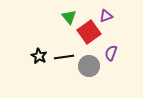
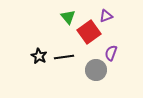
green triangle: moved 1 px left
gray circle: moved 7 px right, 4 px down
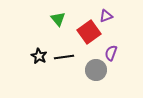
green triangle: moved 10 px left, 2 px down
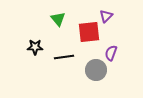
purple triangle: rotated 24 degrees counterclockwise
red square: rotated 30 degrees clockwise
black star: moved 4 px left, 9 px up; rotated 28 degrees counterclockwise
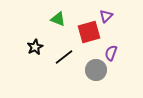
green triangle: rotated 28 degrees counterclockwise
red square: rotated 10 degrees counterclockwise
black star: rotated 28 degrees counterclockwise
black line: rotated 30 degrees counterclockwise
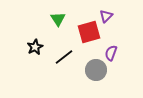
green triangle: rotated 35 degrees clockwise
